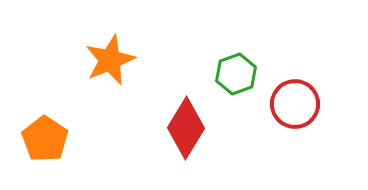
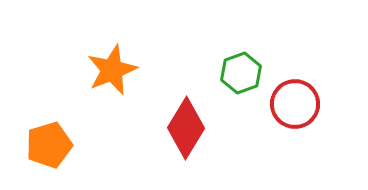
orange star: moved 2 px right, 10 px down
green hexagon: moved 5 px right, 1 px up
orange pentagon: moved 4 px right, 6 px down; rotated 21 degrees clockwise
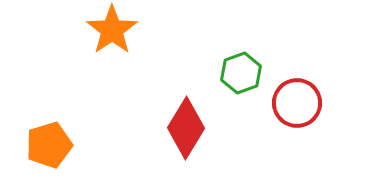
orange star: moved 40 px up; rotated 12 degrees counterclockwise
red circle: moved 2 px right, 1 px up
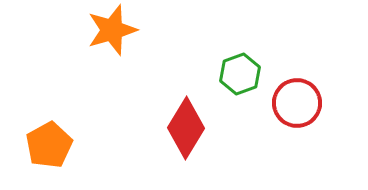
orange star: rotated 18 degrees clockwise
green hexagon: moved 1 px left, 1 px down
orange pentagon: rotated 12 degrees counterclockwise
